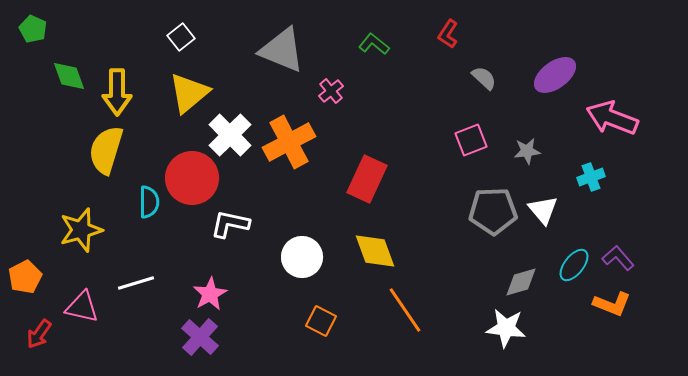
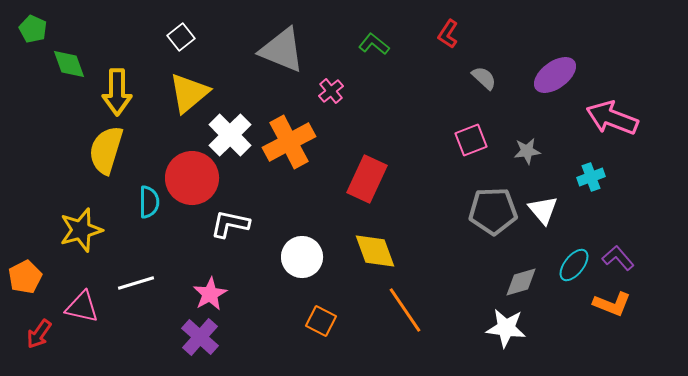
green diamond: moved 12 px up
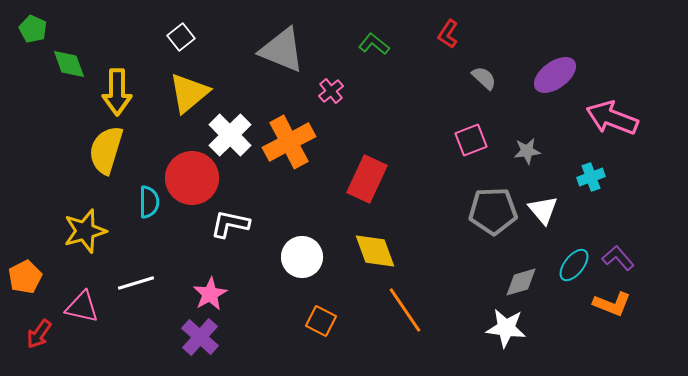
yellow star: moved 4 px right, 1 px down
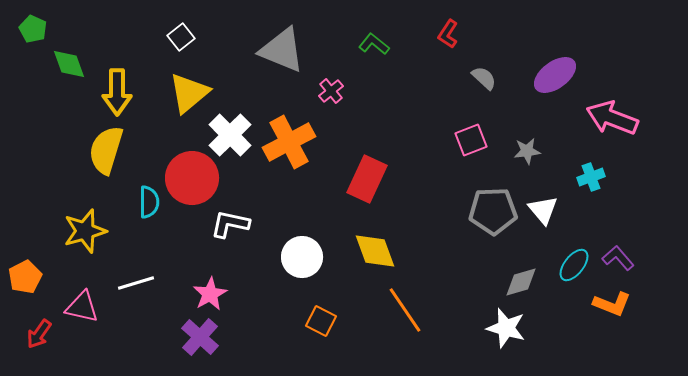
white star: rotated 9 degrees clockwise
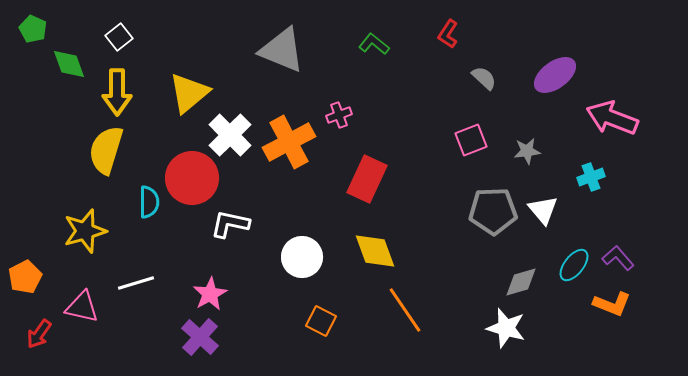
white square: moved 62 px left
pink cross: moved 8 px right, 24 px down; rotated 20 degrees clockwise
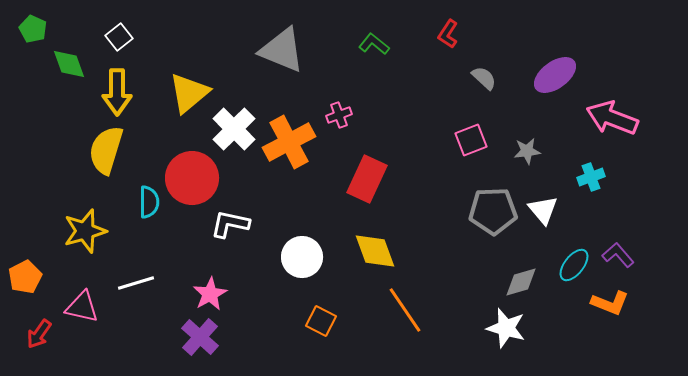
white cross: moved 4 px right, 6 px up
purple L-shape: moved 3 px up
orange L-shape: moved 2 px left, 1 px up
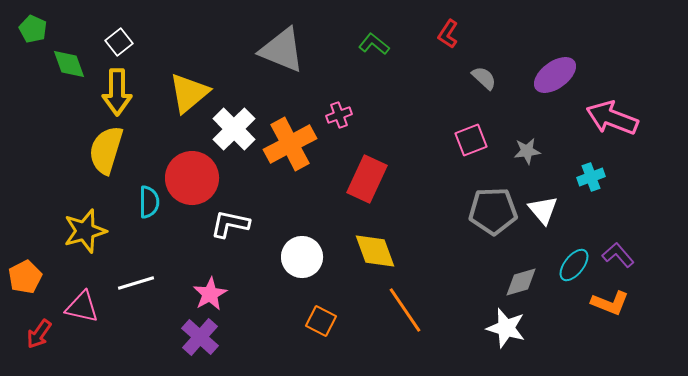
white square: moved 5 px down
orange cross: moved 1 px right, 2 px down
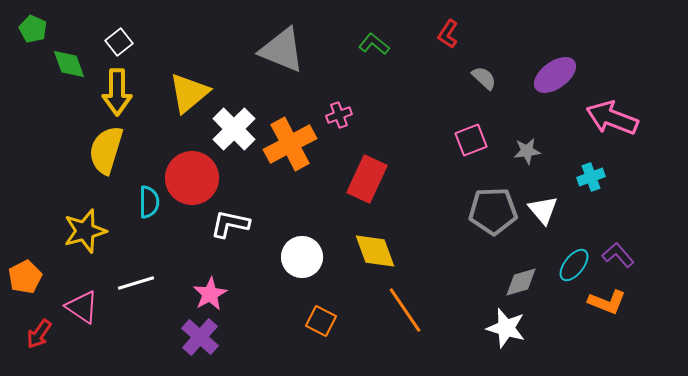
orange L-shape: moved 3 px left, 1 px up
pink triangle: rotated 21 degrees clockwise
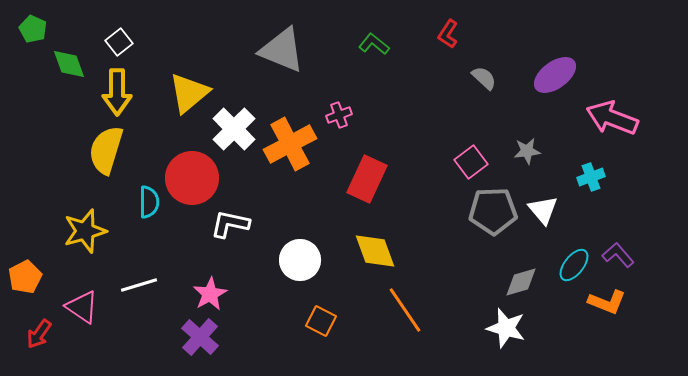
pink square: moved 22 px down; rotated 16 degrees counterclockwise
white circle: moved 2 px left, 3 px down
white line: moved 3 px right, 2 px down
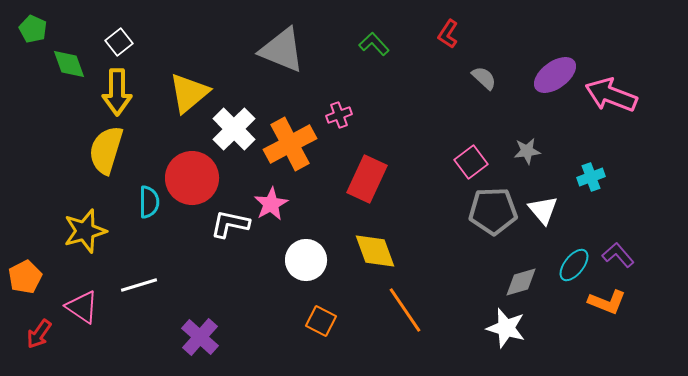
green L-shape: rotated 8 degrees clockwise
pink arrow: moved 1 px left, 23 px up
white circle: moved 6 px right
pink star: moved 61 px right, 90 px up
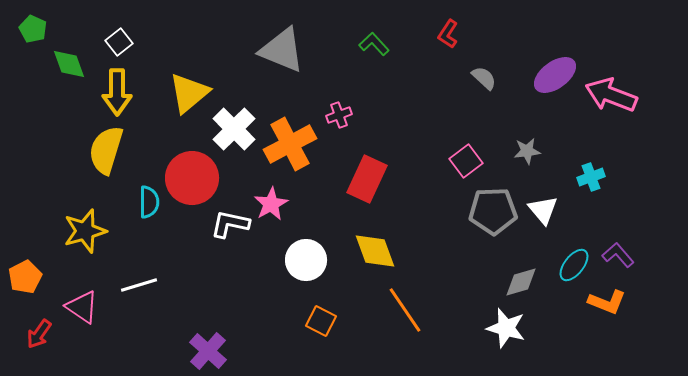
pink square: moved 5 px left, 1 px up
purple cross: moved 8 px right, 14 px down
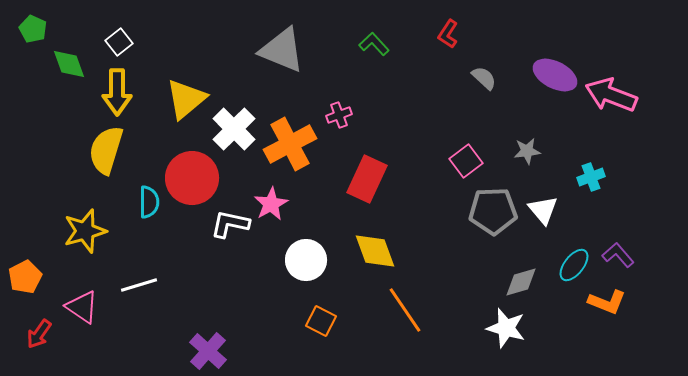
purple ellipse: rotated 63 degrees clockwise
yellow triangle: moved 3 px left, 6 px down
